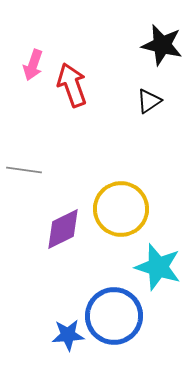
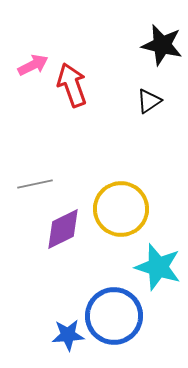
pink arrow: rotated 136 degrees counterclockwise
gray line: moved 11 px right, 14 px down; rotated 20 degrees counterclockwise
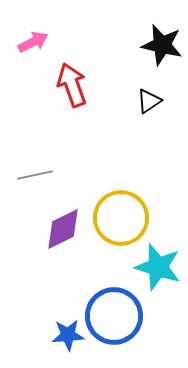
pink arrow: moved 23 px up
gray line: moved 9 px up
yellow circle: moved 9 px down
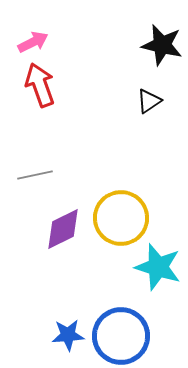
red arrow: moved 32 px left
blue circle: moved 7 px right, 20 px down
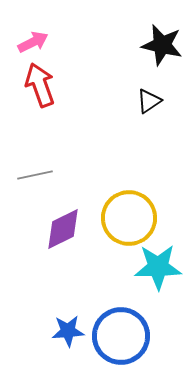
yellow circle: moved 8 px right
cyan star: rotated 18 degrees counterclockwise
blue star: moved 4 px up
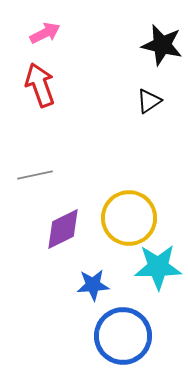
pink arrow: moved 12 px right, 9 px up
blue star: moved 25 px right, 46 px up
blue circle: moved 2 px right
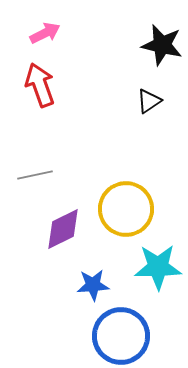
yellow circle: moved 3 px left, 9 px up
blue circle: moved 2 px left
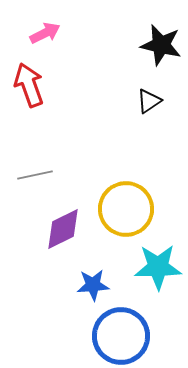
black star: moved 1 px left
red arrow: moved 11 px left
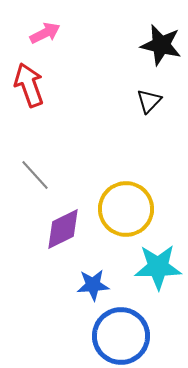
black triangle: rotated 12 degrees counterclockwise
gray line: rotated 60 degrees clockwise
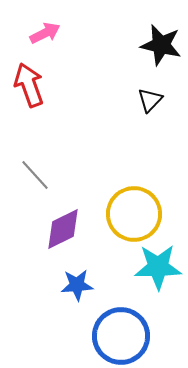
black triangle: moved 1 px right, 1 px up
yellow circle: moved 8 px right, 5 px down
blue star: moved 16 px left
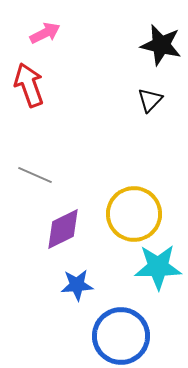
gray line: rotated 24 degrees counterclockwise
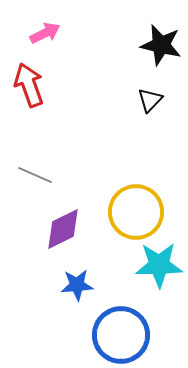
yellow circle: moved 2 px right, 2 px up
cyan star: moved 1 px right, 2 px up
blue circle: moved 1 px up
